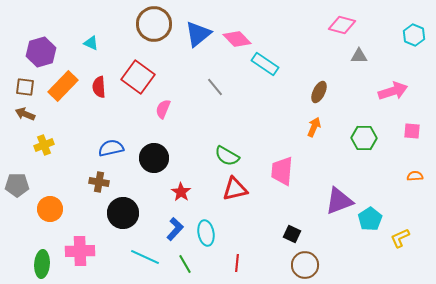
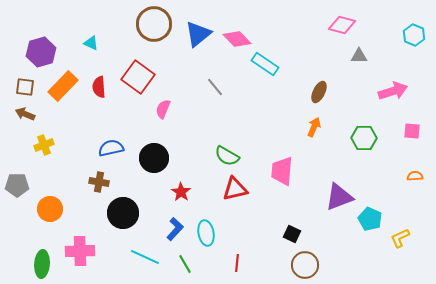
purple triangle at (339, 201): moved 4 px up
cyan pentagon at (370, 219): rotated 15 degrees counterclockwise
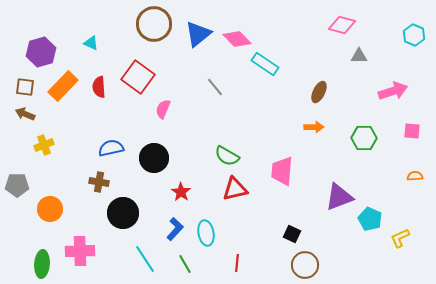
orange arrow at (314, 127): rotated 66 degrees clockwise
cyan line at (145, 257): moved 2 px down; rotated 32 degrees clockwise
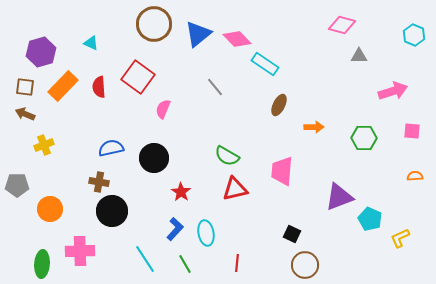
brown ellipse at (319, 92): moved 40 px left, 13 px down
black circle at (123, 213): moved 11 px left, 2 px up
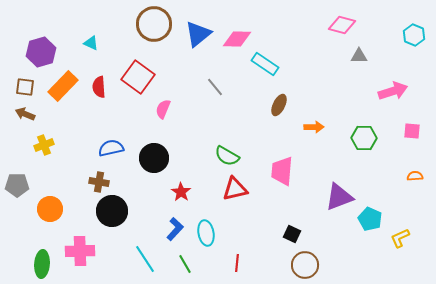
pink diamond at (237, 39): rotated 44 degrees counterclockwise
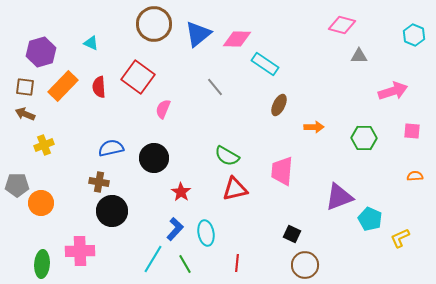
orange circle at (50, 209): moved 9 px left, 6 px up
cyan line at (145, 259): moved 8 px right; rotated 64 degrees clockwise
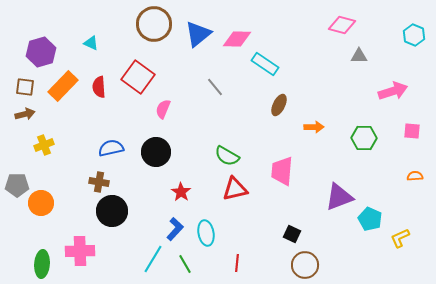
brown arrow at (25, 114): rotated 144 degrees clockwise
black circle at (154, 158): moved 2 px right, 6 px up
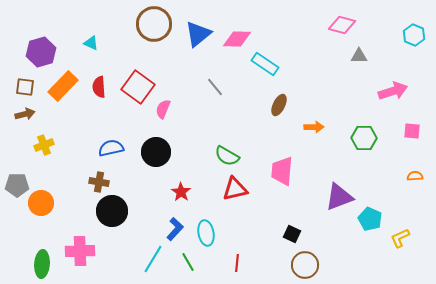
red square at (138, 77): moved 10 px down
green line at (185, 264): moved 3 px right, 2 px up
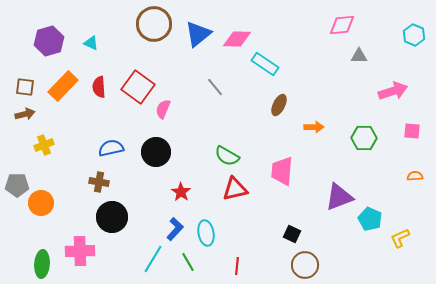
pink diamond at (342, 25): rotated 20 degrees counterclockwise
purple hexagon at (41, 52): moved 8 px right, 11 px up
black circle at (112, 211): moved 6 px down
red line at (237, 263): moved 3 px down
